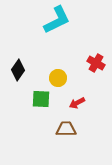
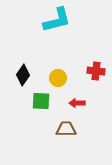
cyan L-shape: rotated 12 degrees clockwise
red cross: moved 8 px down; rotated 24 degrees counterclockwise
black diamond: moved 5 px right, 5 px down
green square: moved 2 px down
red arrow: rotated 28 degrees clockwise
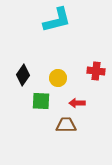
brown trapezoid: moved 4 px up
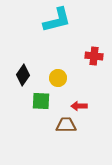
red cross: moved 2 px left, 15 px up
red arrow: moved 2 px right, 3 px down
